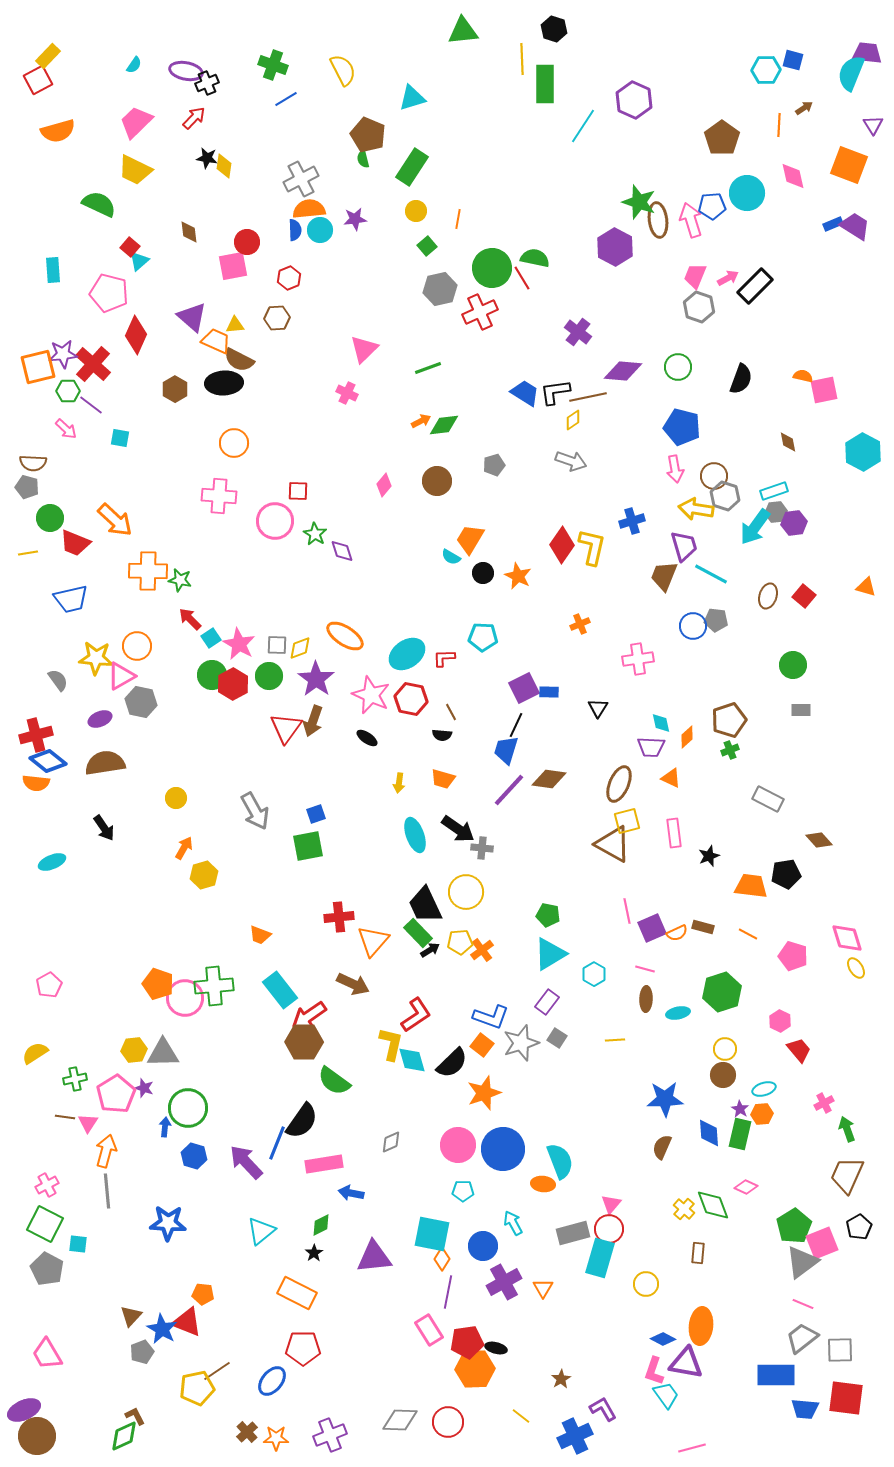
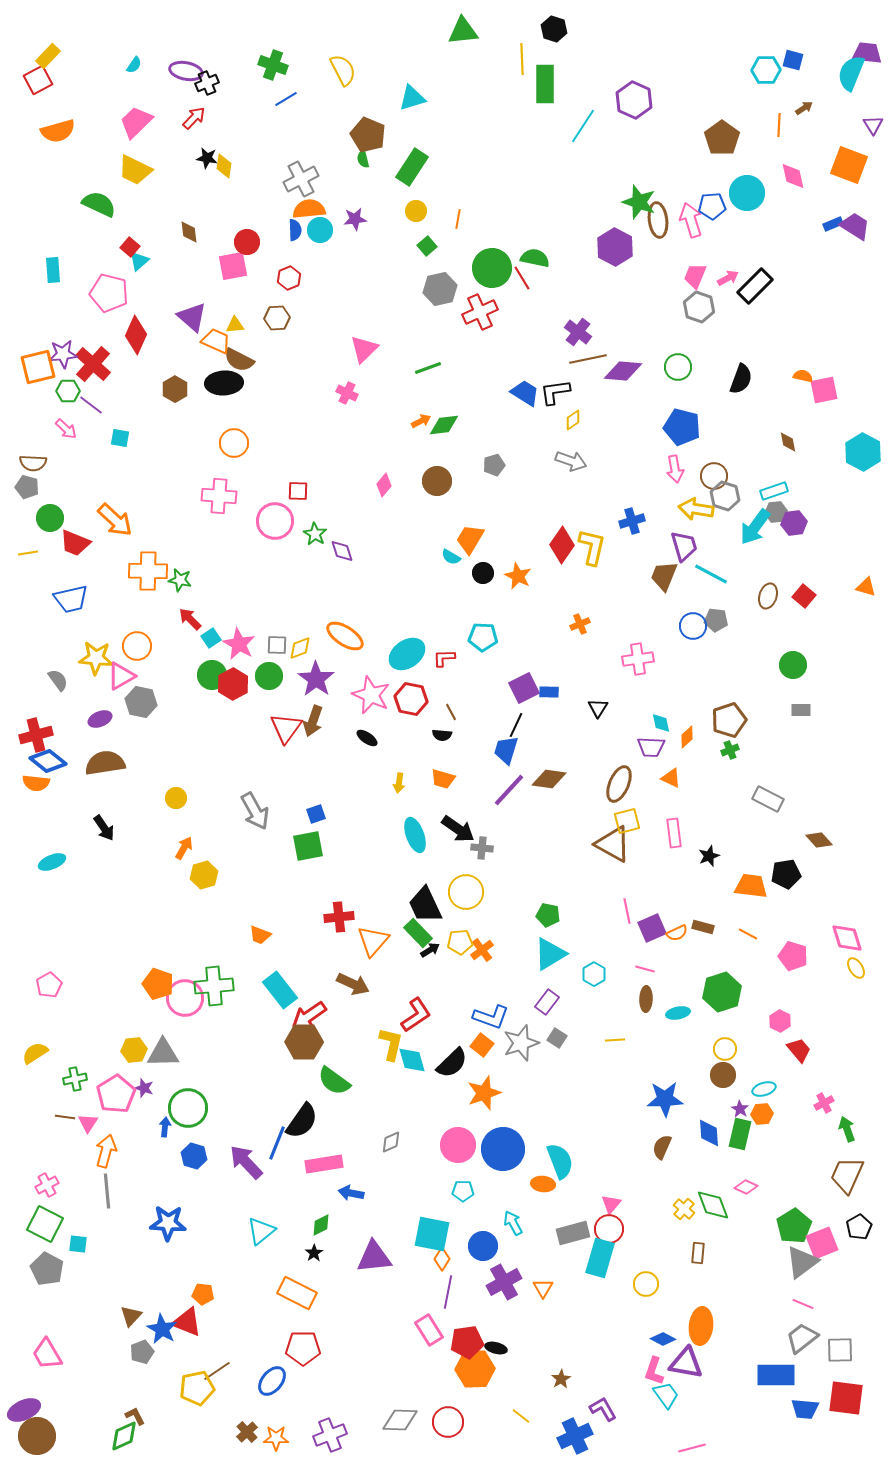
brown line at (588, 397): moved 38 px up
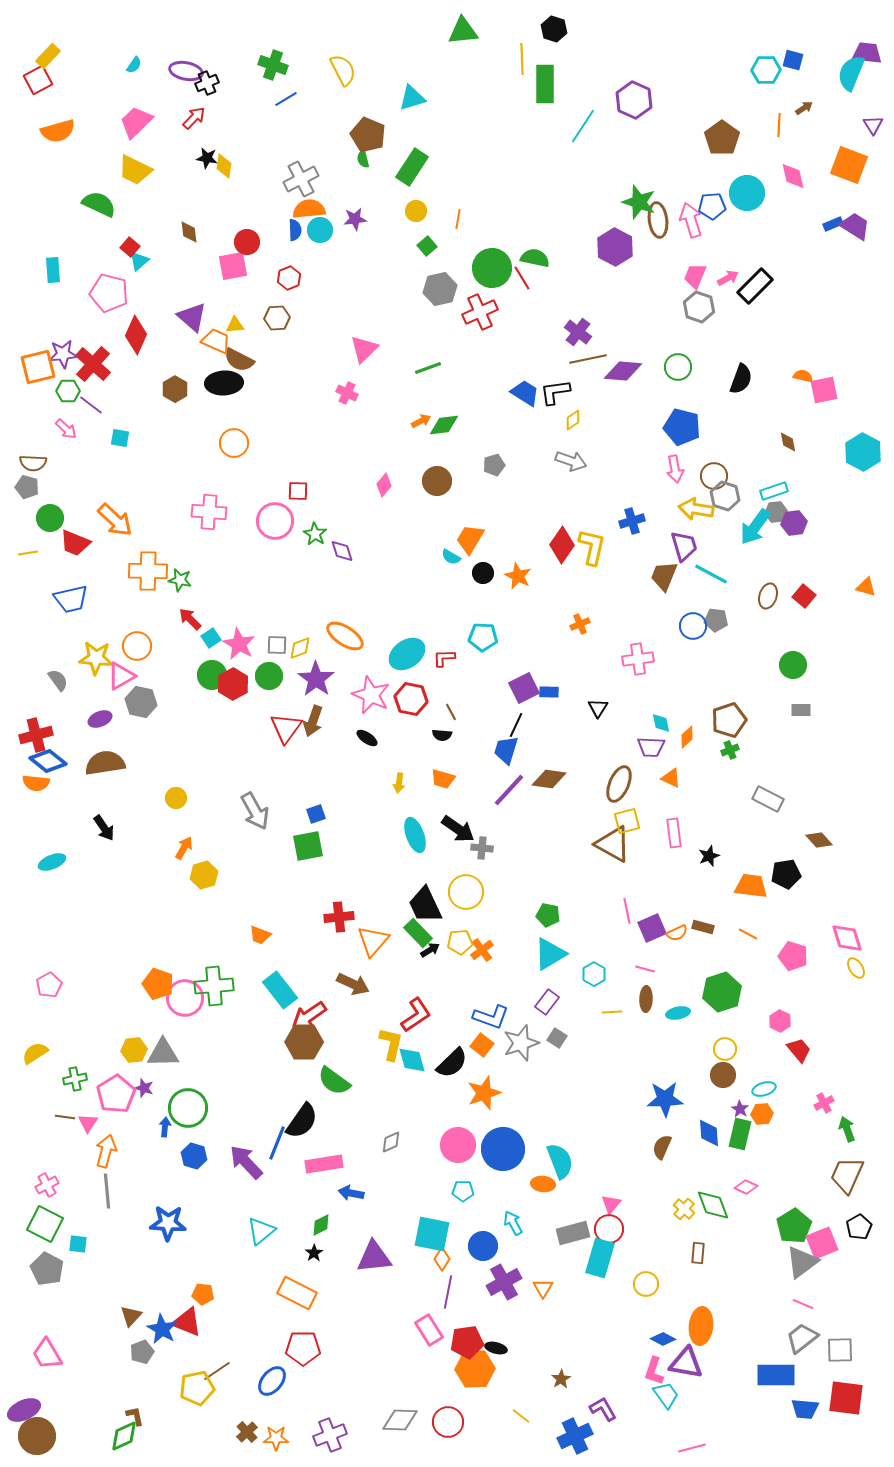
pink cross at (219, 496): moved 10 px left, 16 px down
yellow line at (615, 1040): moved 3 px left, 28 px up
brown L-shape at (135, 1416): rotated 15 degrees clockwise
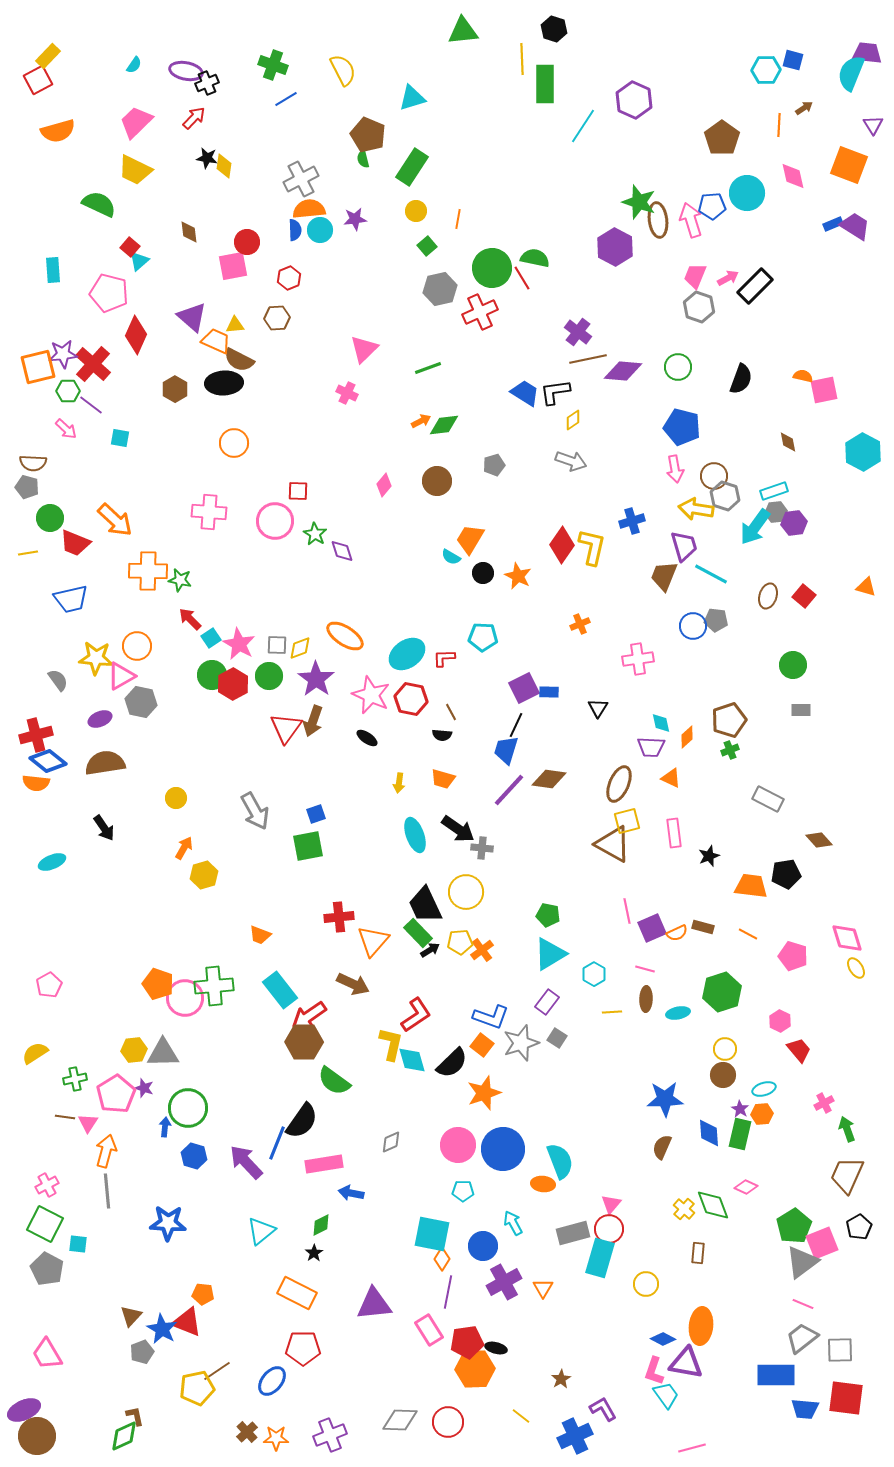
purple triangle at (374, 1257): moved 47 px down
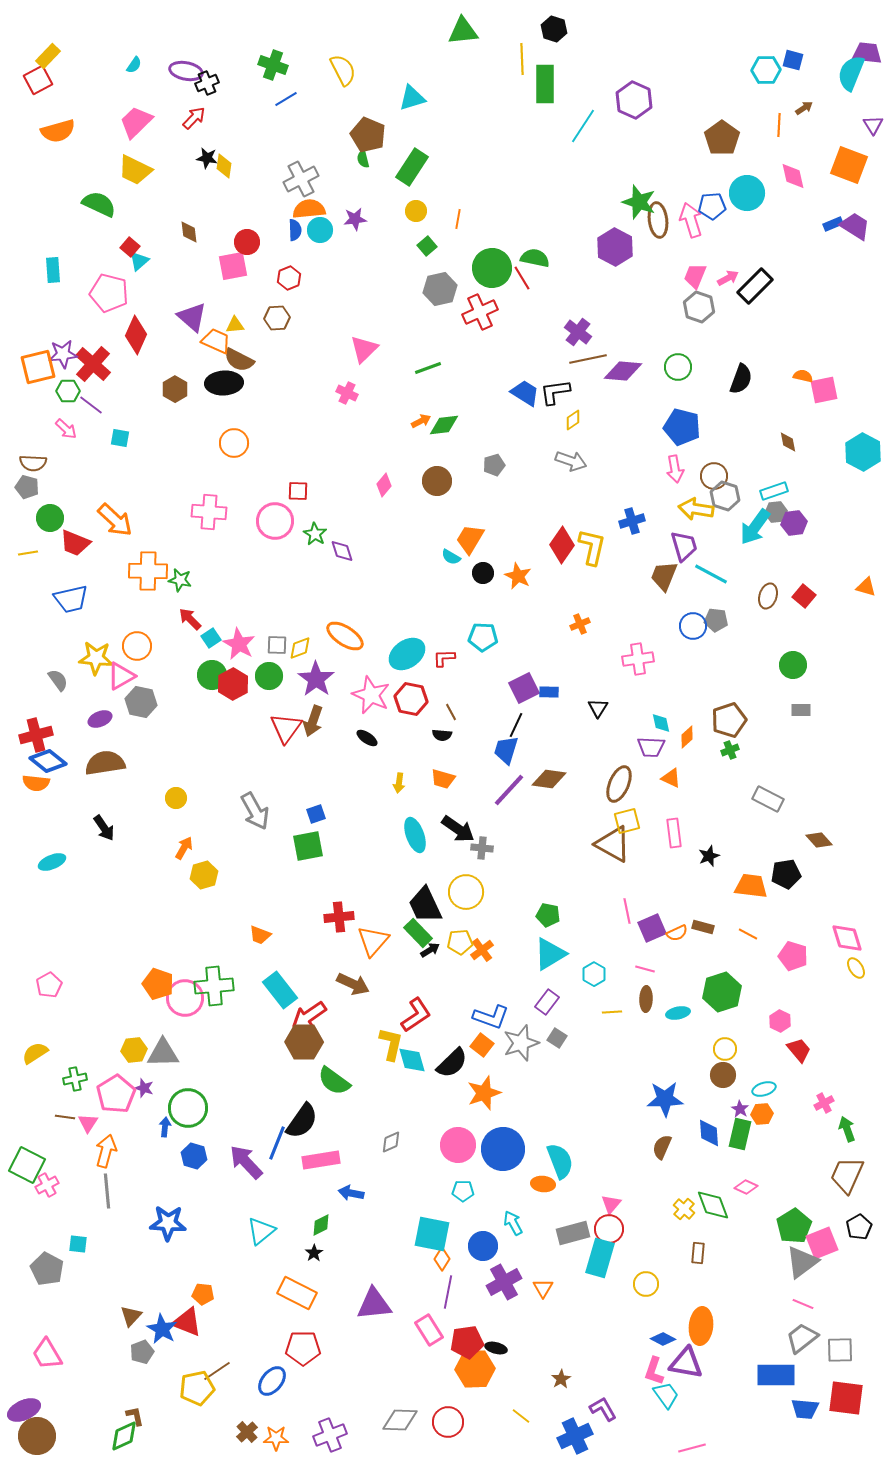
pink rectangle at (324, 1164): moved 3 px left, 4 px up
green square at (45, 1224): moved 18 px left, 59 px up
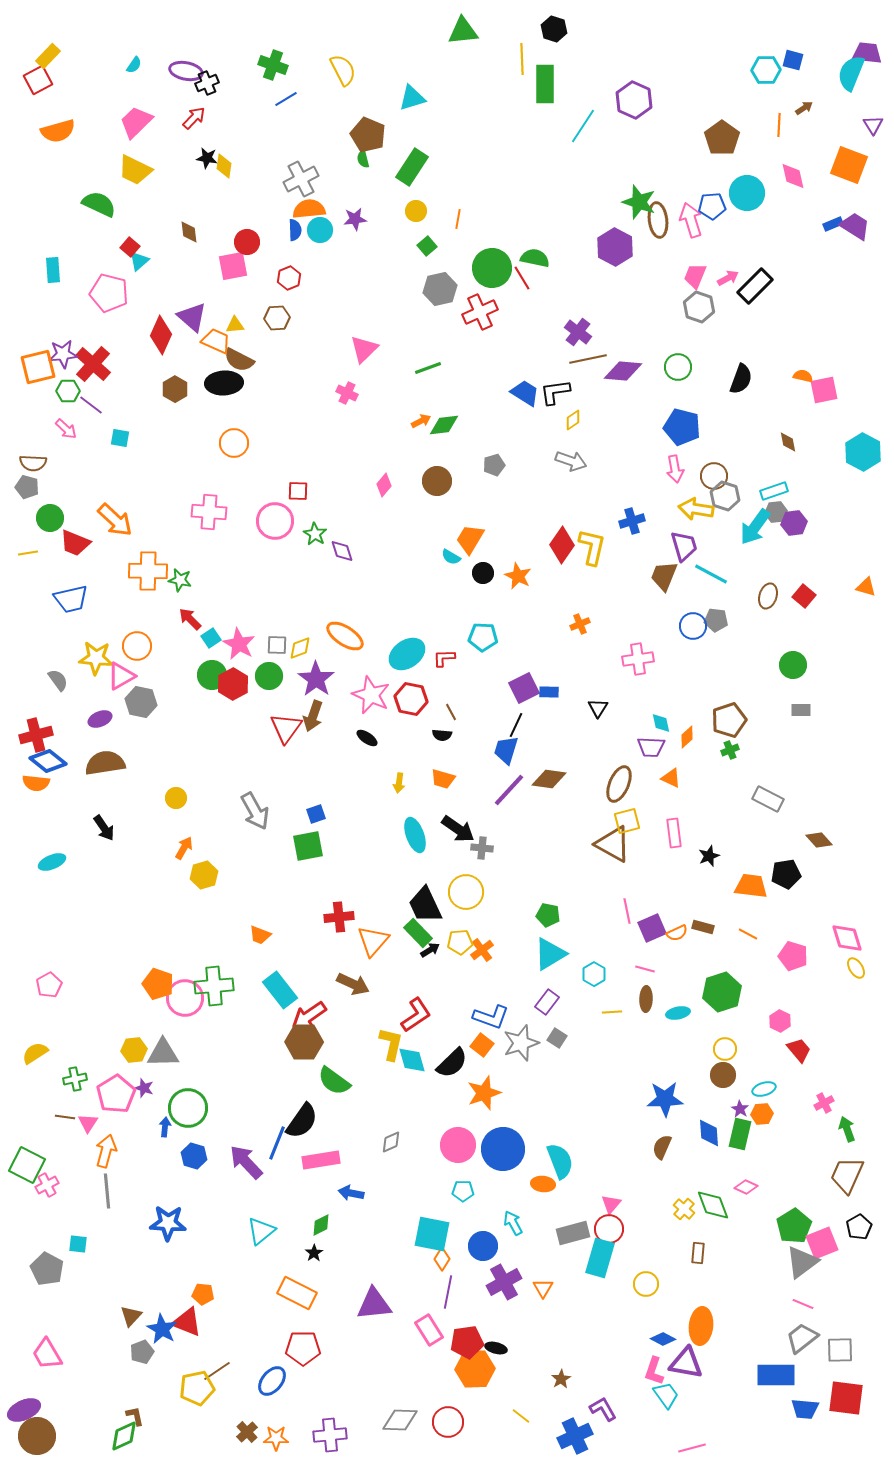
red diamond at (136, 335): moved 25 px right
brown arrow at (313, 721): moved 5 px up
purple cross at (330, 1435): rotated 16 degrees clockwise
